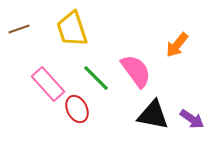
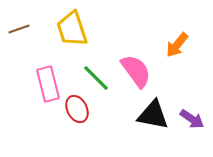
pink rectangle: rotated 28 degrees clockwise
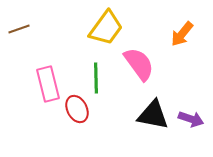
yellow trapezoid: moved 34 px right, 1 px up; rotated 126 degrees counterclockwise
orange arrow: moved 5 px right, 11 px up
pink semicircle: moved 3 px right, 7 px up
green line: rotated 44 degrees clockwise
purple arrow: moved 1 px left; rotated 15 degrees counterclockwise
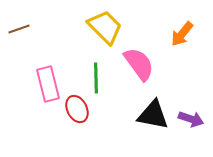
yellow trapezoid: moved 1 px left, 1 px up; rotated 81 degrees counterclockwise
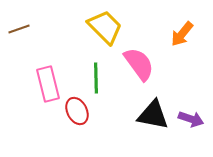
red ellipse: moved 2 px down
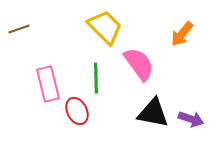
black triangle: moved 2 px up
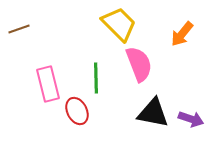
yellow trapezoid: moved 14 px right, 3 px up
pink semicircle: rotated 15 degrees clockwise
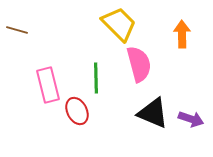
brown line: moved 2 px left, 1 px down; rotated 35 degrees clockwise
orange arrow: rotated 140 degrees clockwise
pink semicircle: rotated 6 degrees clockwise
pink rectangle: moved 1 px down
black triangle: rotated 12 degrees clockwise
